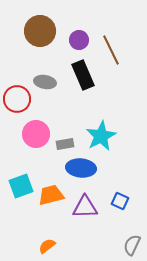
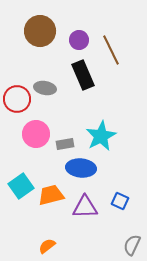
gray ellipse: moved 6 px down
cyan square: rotated 15 degrees counterclockwise
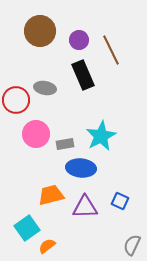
red circle: moved 1 px left, 1 px down
cyan square: moved 6 px right, 42 px down
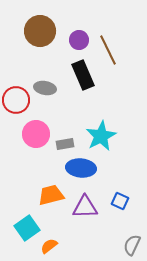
brown line: moved 3 px left
orange semicircle: moved 2 px right
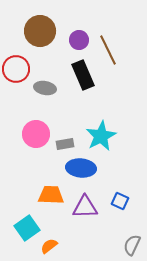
red circle: moved 31 px up
orange trapezoid: rotated 16 degrees clockwise
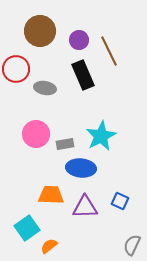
brown line: moved 1 px right, 1 px down
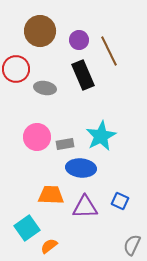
pink circle: moved 1 px right, 3 px down
